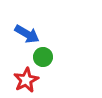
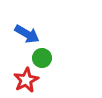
green circle: moved 1 px left, 1 px down
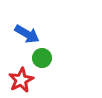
red star: moved 5 px left
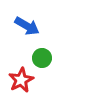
blue arrow: moved 8 px up
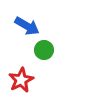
green circle: moved 2 px right, 8 px up
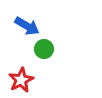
green circle: moved 1 px up
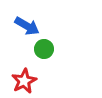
red star: moved 3 px right, 1 px down
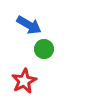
blue arrow: moved 2 px right, 1 px up
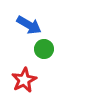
red star: moved 1 px up
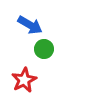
blue arrow: moved 1 px right
